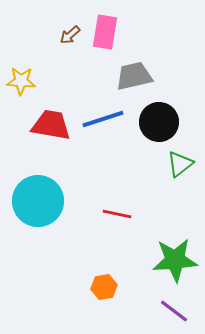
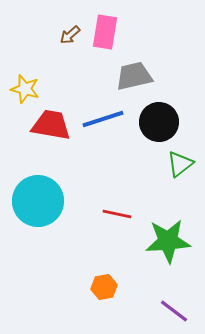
yellow star: moved 4 px right, 8 px down; rotated 12 degrees clockwise
green star: moved 7 px left, 19 px up
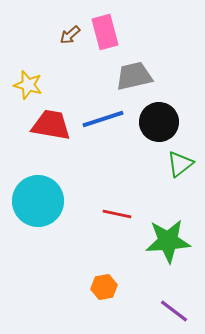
pink rectangle: rotated 24 degrees counterclockwise
yellow star: moved 3 px right, 4 px up
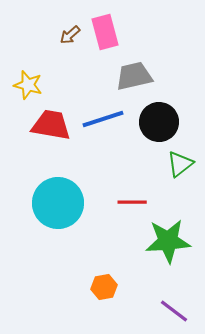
cyan circle: moved 20 px right, 2 px down
red line: moved 15 px right, 12 px up; rotated 12 degrees counterclockwise
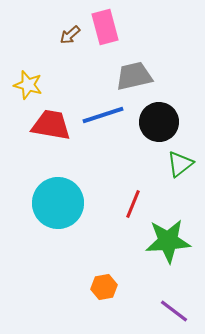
pink rectangle: moved 5 px up
blue line: moved 4 px up
red line: moved 1 px right, 2 px down; rotated 68 degrees counterclockwise
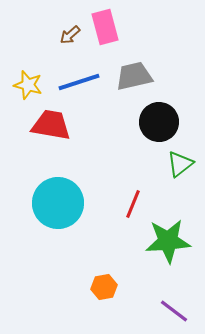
blue line: moved 24 px left, 33 px up
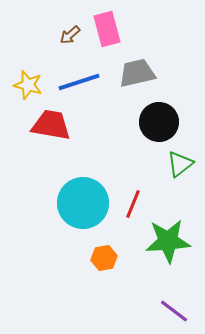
pink rectangle: moved 2 px right, 2 px down
gray trapezoid: moved 3 px right, 3 px up
cyan circle: moved 25 px right
orange hexagon: moved 29 px up
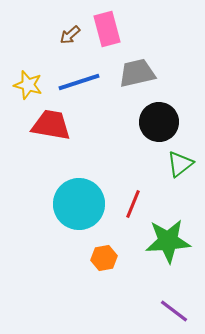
cyan circle: moved 4 px left, 1 px down
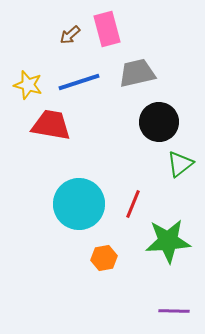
purple line: rotated 36 degrees counterclockwise
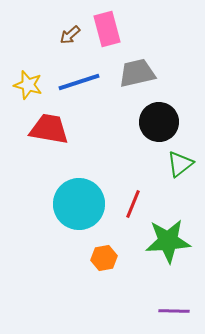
red trapezoid: moved 2 px left, 4 px down
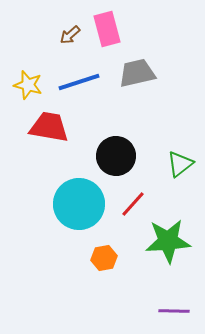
black circle: moved 43 px left, 34 px down
red trapezoid: moved 2 px up
red line: rotated 20 degrees clockwise
